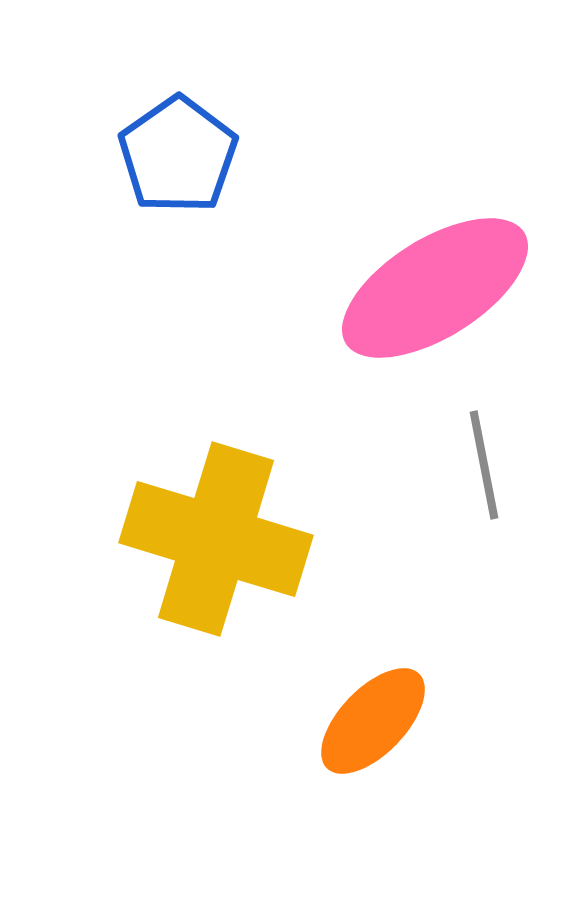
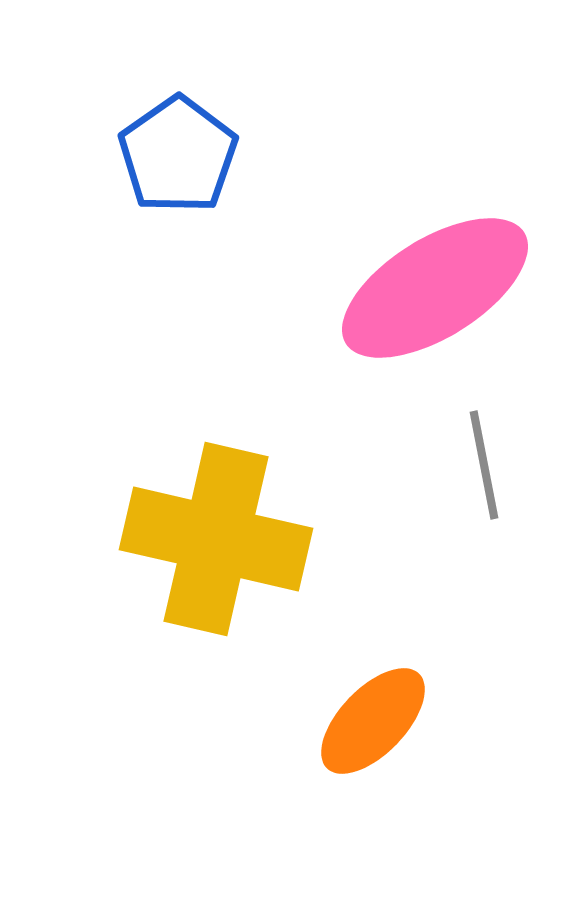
yellow cross: rotated 4 degrees counterclockwise
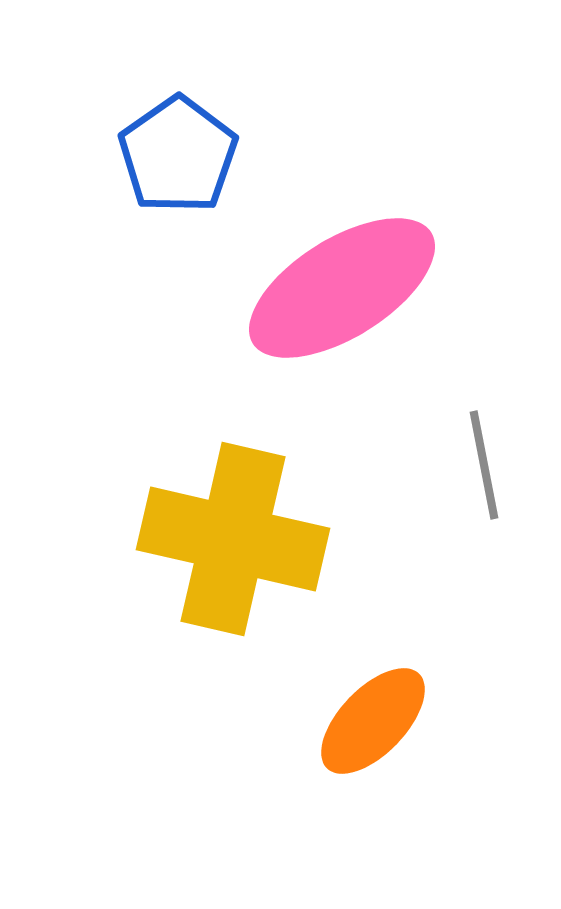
pink ellipse: moved 93 px left
yellow cross: moved 17 px right
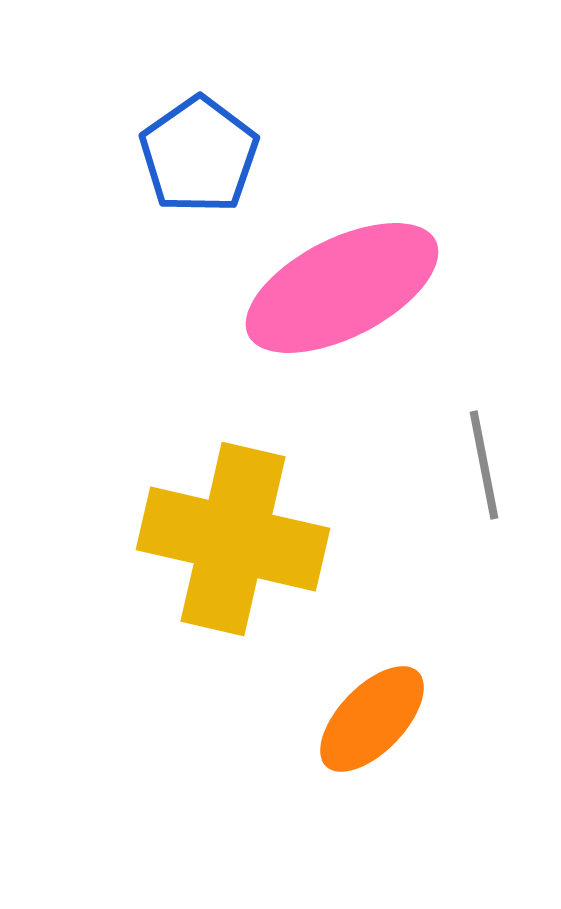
blue pentagon: moved 21 px right
pink ellipse: rotated 5 degrees clockwise
orange ellipse: moved 1 px left, 2 px up
